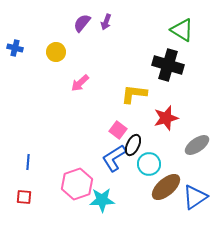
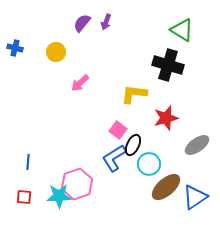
cyan star: moved 43 px left, 4 px up
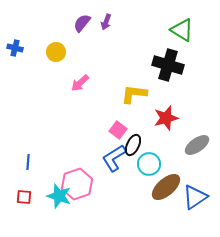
cyan star: rotated 20 degrees clockwise
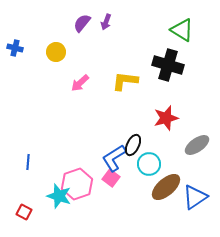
yellow L-shape: moved 9 px left, 13 px up
pink square: moved 7 px left, 48 px down
red square: moved 15 px down; rotated 21 degrees clockwise
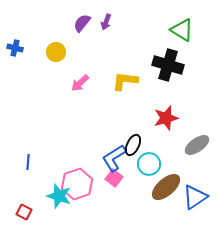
pink square: moved 3 px right
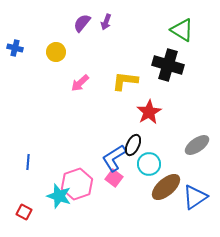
red star: moved 17 px left, 6 px up; rotated 15 degrees counterclockwise
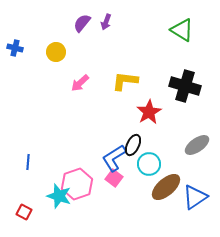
black cross: moved 17 px right, 21 px down
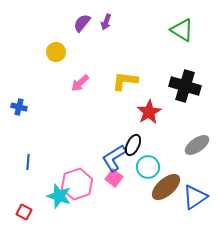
blue cross: moved 4 px right, 59 px down
cyan circle: moved 1 px left, 3 px down
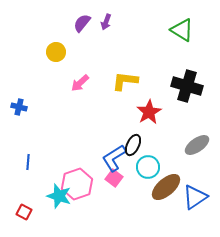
black cross: moved 2 px right
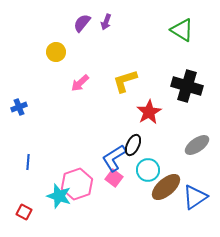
yellow L-shape: rotated 24 degrees counterclockwise
blue cross: rotated 35 degrees counterclockwise
cyan circle: moved 3 px down
